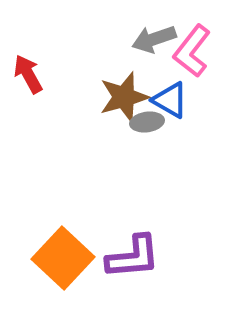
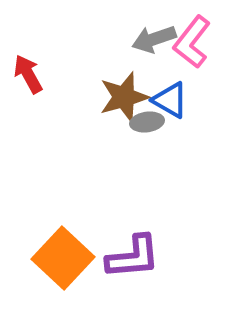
pink L-shape: moved 9 px up
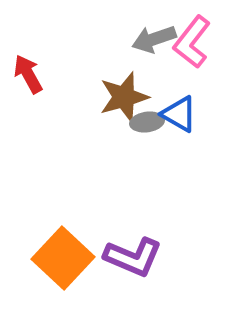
blue triangle: moved 9 px right, 14 px down
purple L-shape: rotated 28 degrees clockwise
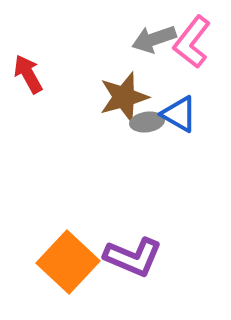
orange square: moved 5 px right, 4 px down
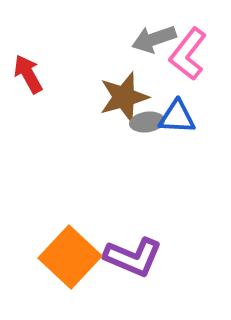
pink L-shape: moved 4 px left, 12 px down
blue triangle: moved 2 px left, 3 px down; rotated 27 degrees counterclockwise
orange square: moved 2 px right, 5 px up
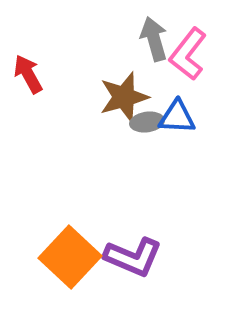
gray arrow: rotated 93 degrees clockwise
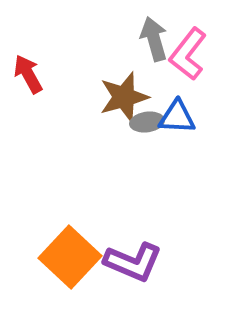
purple L-shape: moved 5 px down
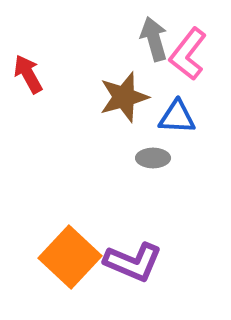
gray ellipse: moved 6 px right, 36 px down; rotated 8 degrees clockwise
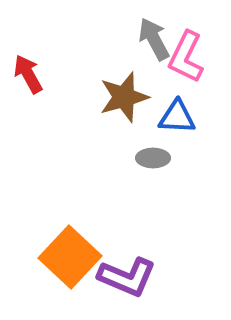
gray arrow: rotated 12 degrees counterclockwise
pink L-shape: moved 2 px left, 3 px down; rotated 12 degrees counterclockwise
purple L-shape: moved 6 px left, 15 px down
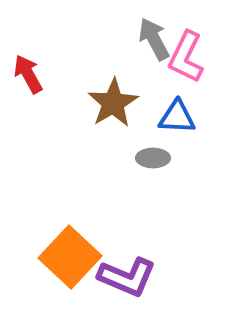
brown star: moved 11 px left, 6 px down; rotated 15 degrees counterclockwise
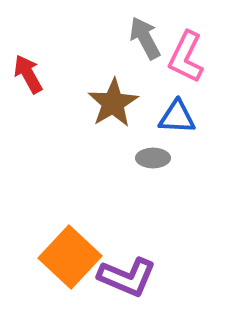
gray arrow: moved 9 px left, 1 px up
